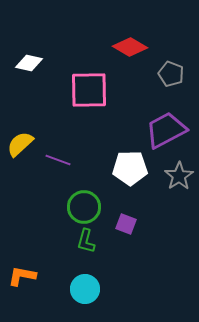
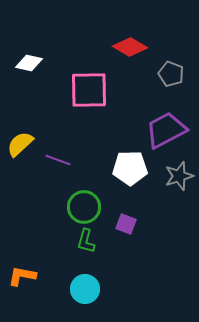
gray star: rotated 16 degrees clockwise
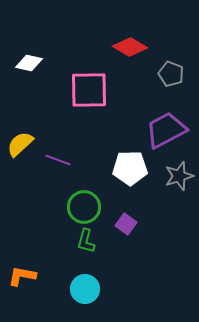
purple square: rotated 15 degrees clockwise
